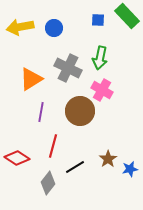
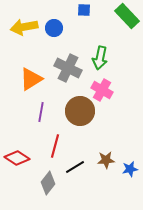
blue square: moved 14 px left, 10 px up
yellow arrow: moved 4 px right
red line: moved 2 px right
brown star: moved 2 px left, 1 px down; rotated 30 degrees clockwise
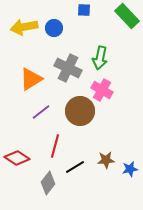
purple line: rotated 42 degrees clockwise
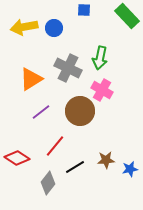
red line: rotated 25 degrees clockwise
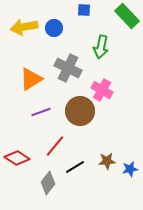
green arrow: moved 1 px right, 11 px up
purple line: rotated 18 degrees clockwise
brown star: moved 1 px right, 1 px down
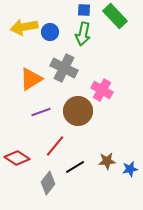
green rectangle: moved 12 px left
blue circle: moved 4 px left, 4 px down
green arrow: moved 18 px left, 13 px up
gray cross: moved 4 px left
brown circle: moved 2 px left
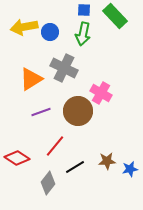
pink cross: moved 1 px left, 3 px down
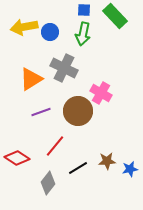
black line: moved 3 px right, 1 px down
